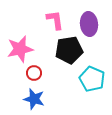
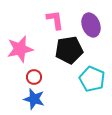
purple ellipse: moved 2 px right, 1 px down; rotated 15 degrees counterclockwise
red circle: moved 4 px down
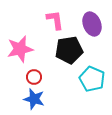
purple ellipse: moved 1 px right, 1 px up
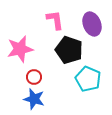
black pentagon: rotated 28 degrees clockwise
cyan pentagon: moved 4 px left
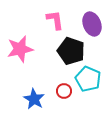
black pentagon: moved 2 px right, 1 px down
red circle: moved 30 px right, 14 px down
blue star: rotated 15 degrees clockwise
